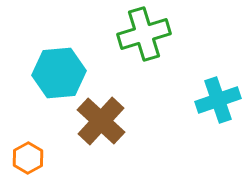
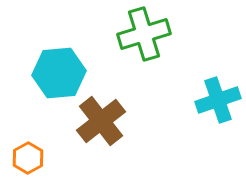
brown cross: rotated 9 degrees clockwise
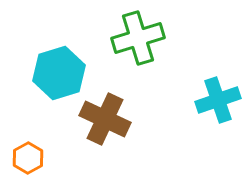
green cross: moved 6 px left, 4 px down
cyan hexagon: rotated 12 degrees counterclockwise
brown cross: moved 4 px right, 2 px up; rotated 27 degrees counterclockwise
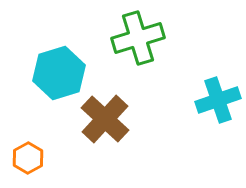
brown cross: rotated 18 degrees clockwise
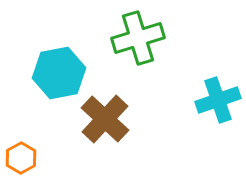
cyan hexagon: rotated 6 degrees clockwise
orange hexagon: moved 7 px left
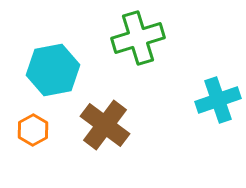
cyan hexagon: moved 6 px left, 3 px up
brown cross: moved 6 px down; rotated 6 degrees counterclockwise
orange hexagon: moved 12 px right, 28 px up
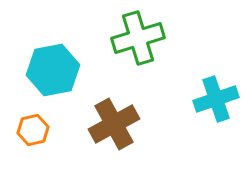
cyan cross: moved 2 px left, 1 px up
brown cross: moved 9 px right, 1 px up; rotated 24 degrees clockwise
orange hexagon: rotated 16 degrees clockwise
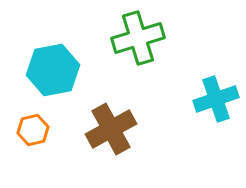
brown cross: moved 3 px left, 5 px down
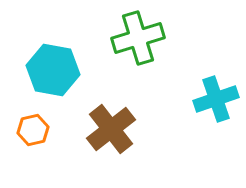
cyan hexagon: rotated 21 degrees clockwise
brown cross: rotated 9 degrees counterclockwise
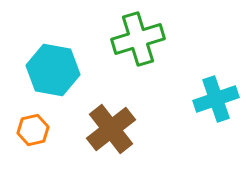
green cross: moved 1 px down
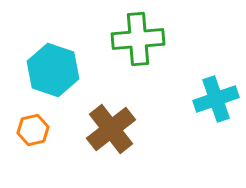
green cross: rotated 12 degrees clockwise
cyan hexagon: rotated 9 degrees clockwise
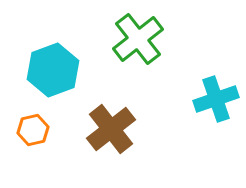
green cross: rotated 33 degrees counterclockwise
cyan hexagon: rotated 21 degrees clockwise
